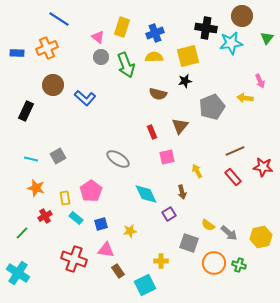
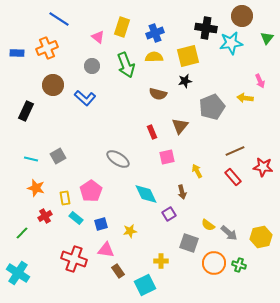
gray circle at (101, 57): moved 9 px left, 9 px down
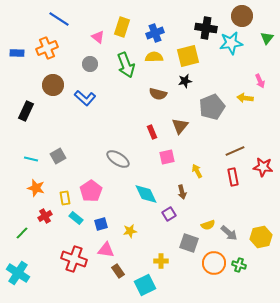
gray circle at (92, 66): moved 2 px left, 2 px up
red rectangle at (233, 177): rotated 30 degrees clockwise
yellow semicircle at (208, 225): rotated 56 degrees counterclockwise
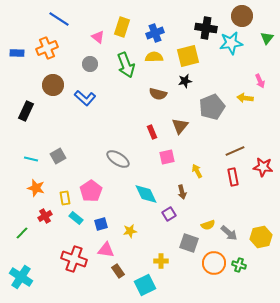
cyan cross at (18, 273): moved 3 px right, 4 px down
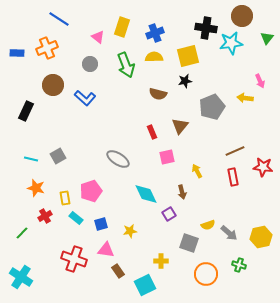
pink pentagon at (91, 191): rotated 15 degrees clockwise
orange circle at (214, 263): moved 8 px left, 11 px down
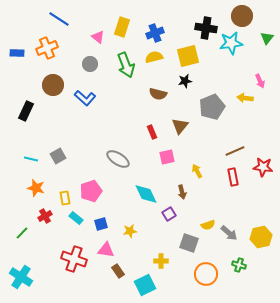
yellow semicircle at (154, 57): rotated 12 degrees counterclockwise
